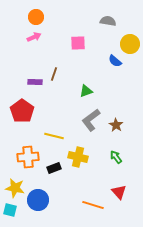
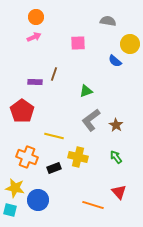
orange cross: moved 1 px left; rotated 25 degrees clockwise
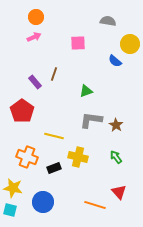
purple rectangle: rotated 48 degrees clockwise
gray L-shape: rotated 45 degrees clockwise
yellow star: moved 2 px left
blue circle: moved 5 px right, 2 px down
orange line: moved 2 px right
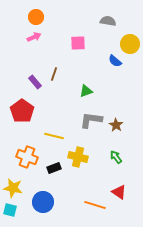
red triangle: rotated 14 degrees counterclockwise
